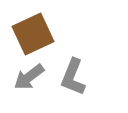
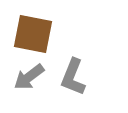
brown square: rotated 36 degrees clockwise
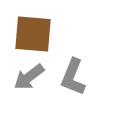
brown square: rotated 6 degrees counterclockwise
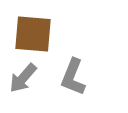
gray arrow: moved 6 px left, 1 px down; rotated 12 degrees counterclockwise
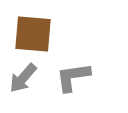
gray L-shape: rotated 60 degrees clockwise
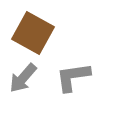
brown square: moved 1 px up; rotated 24 degrees clockwise
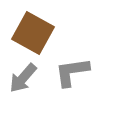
gray L-shape: moved 1 px left, 5 px up
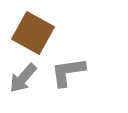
gray L-shape: moved 4 px left
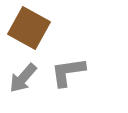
brown square: moved 4 px left, 5 px up
